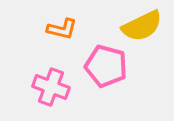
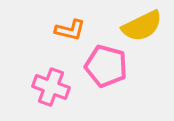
orange L-shape: moved 8 px right, 1 px down
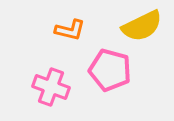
pink pentagon: moved 4 px right, 4 px down
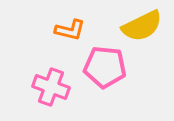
pink pentagon: moved 5 px left, 3 px up; rotated 9 degrees counterclockwise
